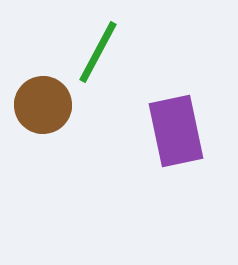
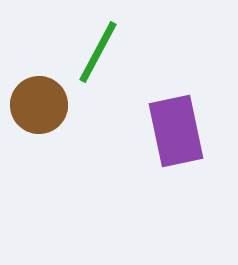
brown circle: moved 4 px left
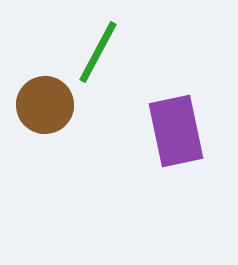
brown circle: moved 6 px right
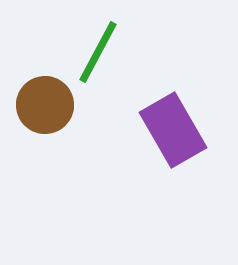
purple rectangle: moved 3 px left, 1 px up; rotated 18 degrees counterclockwise
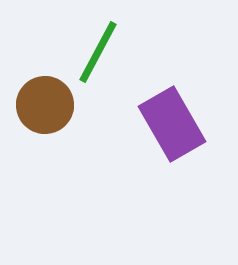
purple rectangle: moved 1 px left, 6 px up
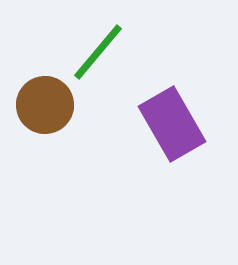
green line: rotated 12 degrees clockwise
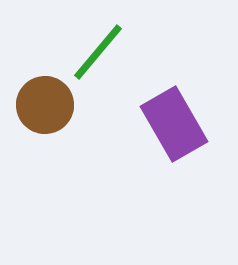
purple rectangle: moved 2 px right
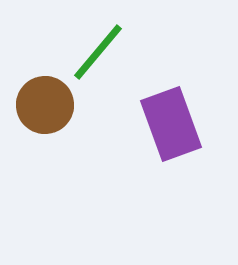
purple rectangle: moved 3 px left; rotated 10 degrees clockwise
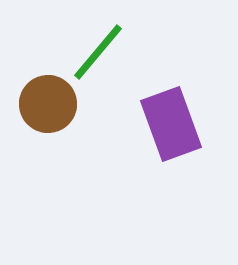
brown circle: moved 3 px right, 1 px up
